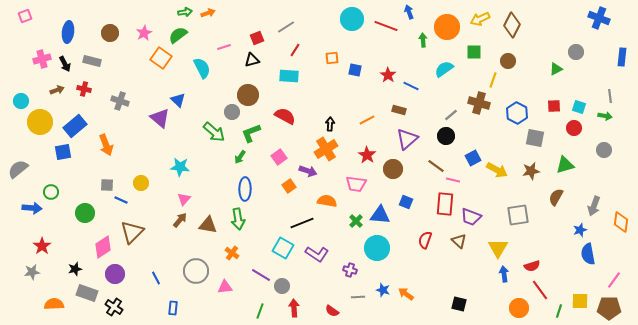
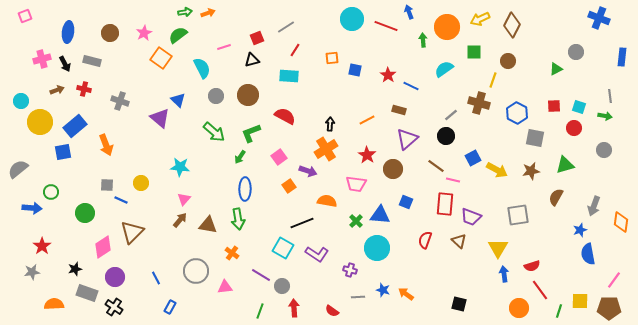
gray circle at (232, 112): moved 16 px left, 16 px up
purple circle at (115, 274): moved 3 px down
blue rectangle at (173, 308): moved 3 px left, 1 px up; rotated 24 degrees clockwise
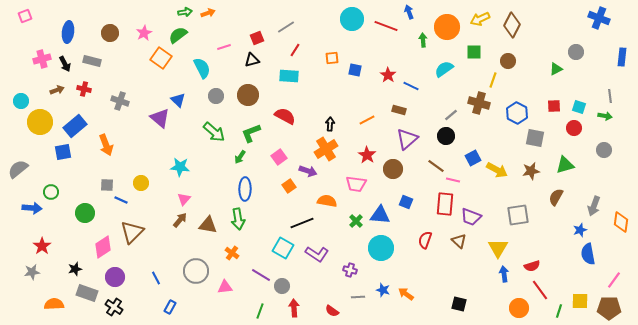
cyan circle at (377, 248): moved 4 px right
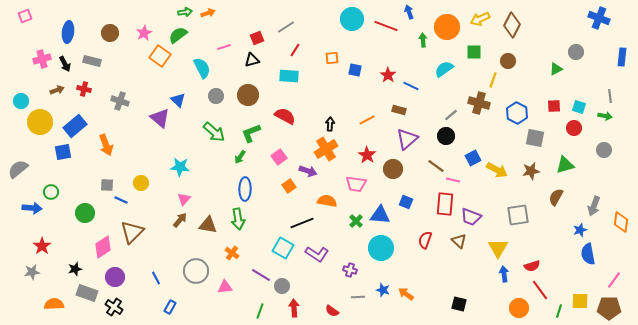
orange square at (161, 58): moved 1 px left, 2 px up
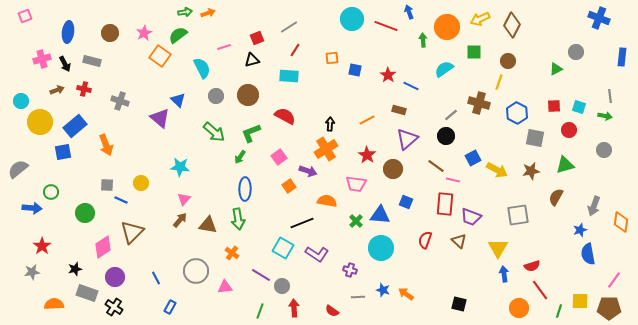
gray line at (286, 27): moved 3 px right
yellow line at (493, 80): moved 6 px right, 2 px down
red circle at (574, 128): moved 5 px left, 2 px down
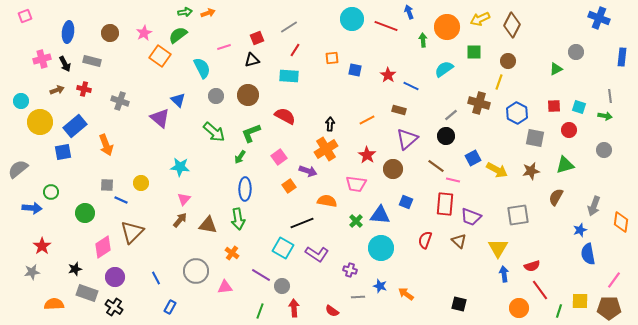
blue star at (383, 290): moved 3 px left, 4 px up
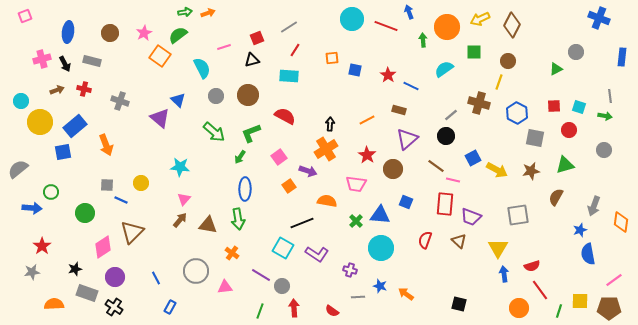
pink line at (614, 280): rotated 18 degrees clockwise
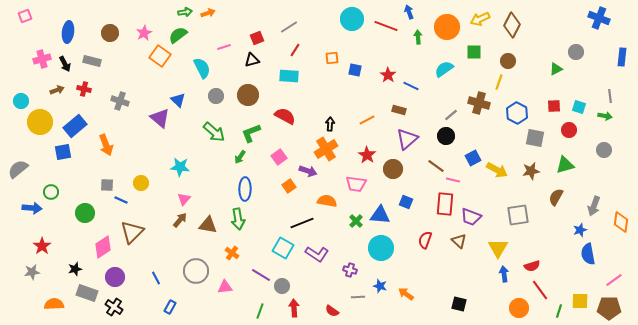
green arrow at (423, 40): moved 5 px left, 3 px up
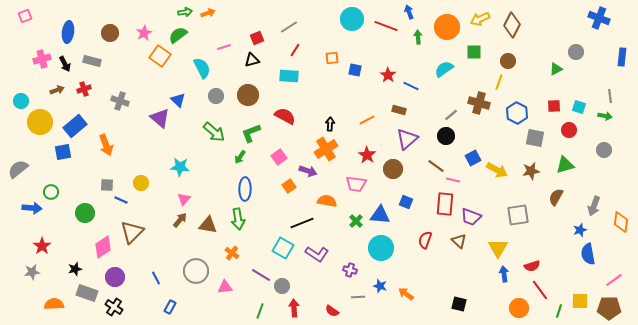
red cross at (84, 89): rotated 32 degrees counterclockwise
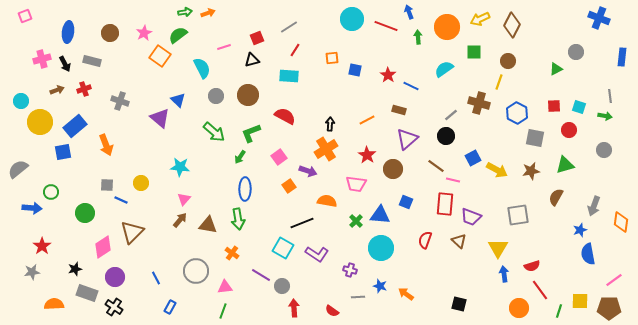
green line at (260, 311): moved 37 px left
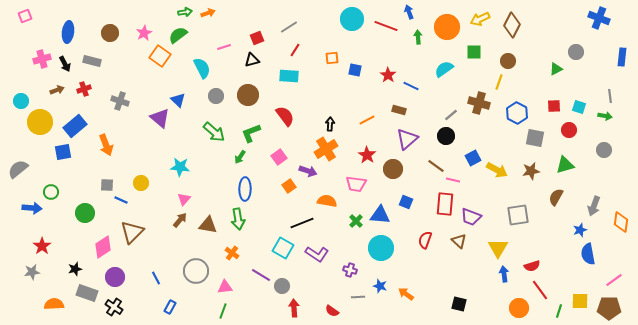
red semicircle at (285, 116): rotated 25 degrees clockwise
